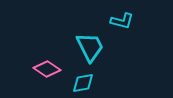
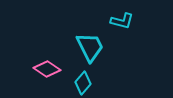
cyan diamond: rotated 40 degrees counterclockwise
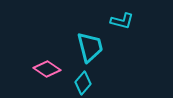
cyan trapezoid: rotated 12 degrees clockwise
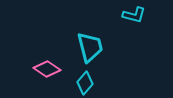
cyan L-shape: moved 12 px right, 6 px up
cyan diamond: moved 2 px right
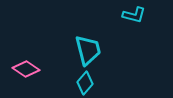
cyan trapezoid: moved 2 px left, 3 px down
pink diamond: moved 21 px left
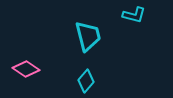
cyan trapezoid: moved 14 px up
cyan diamond: moved 1 px right, 2 px up
